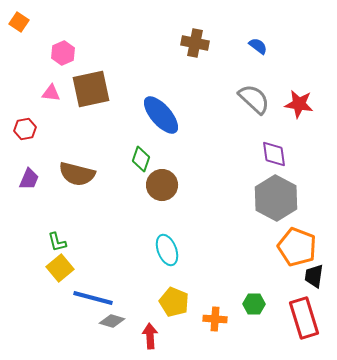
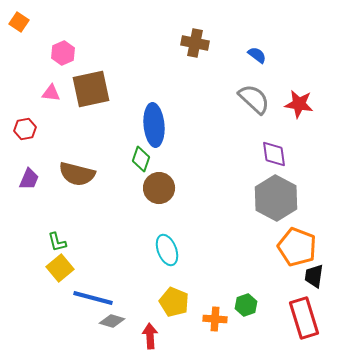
blue semicircle: moved 1 px left, 9 px down
blue ellipse: moved 7 px left, 10 px down; rotated 36 degrees clockwise
brown circle: moved 3 px left, 3 px down
green hexagon: moved 8 px left, 1 px down; rotated 20 degrees counterclockwise
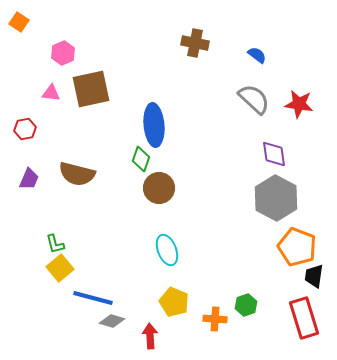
green L-shape: moved 2 px left, 2 px down
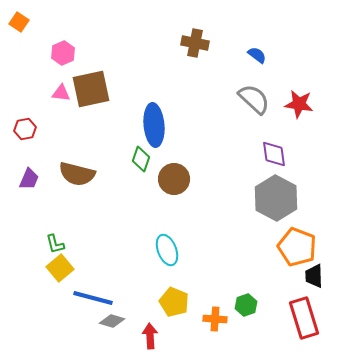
pink triangle: moved 10 px right
brown circle: moved 15 px right, 9 px up
black trapezoid: rotated 10 degrees counterclockwise
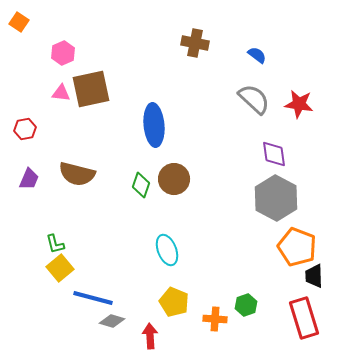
green diamond: moved 26 px down
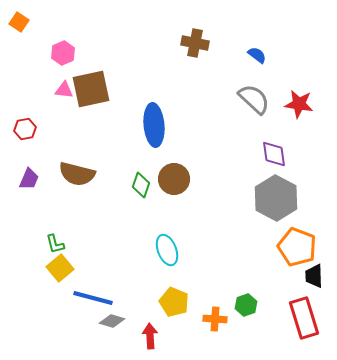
pink triangle: moved 3 px right, 3 px up
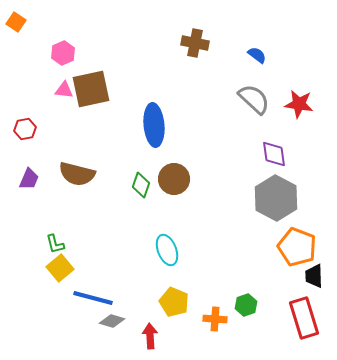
orange square: moved 3 px left
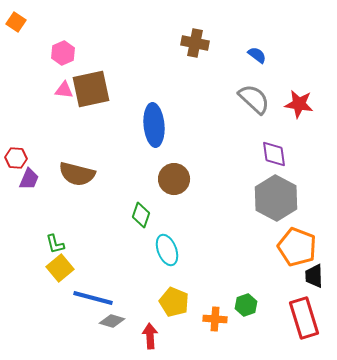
red hexagon: moved 9 px left, 29 px down; rotated 15 degrees clockwise
green diamond: moved 30 px down
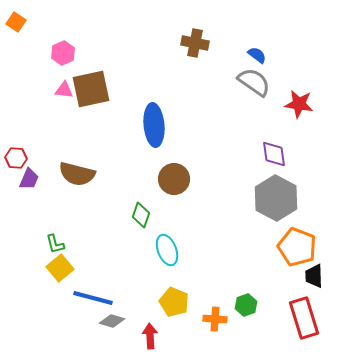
gray semicircle: moved 17 px up; rotated 8 degrees counterclockwise
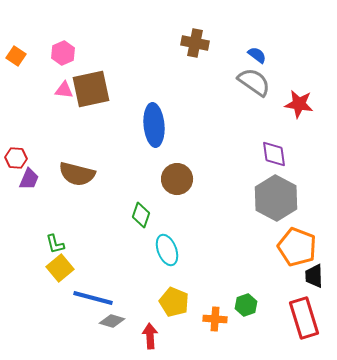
orange square: moved 34 px down
brown circle: moved 3 px right
